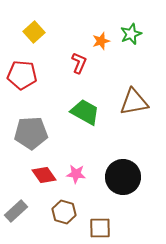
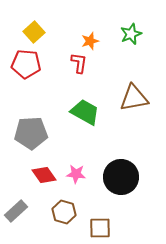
orange star: moved 11 px left
red L-shape: rotated 15 degrees counterclockwise
red pentagon: moved 4 px right, 11 px up
brown triangle: moved 4 px up
black circle: moved 2 px left
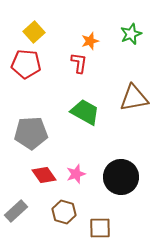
pink star: rotated 24 degrees counterclockwise
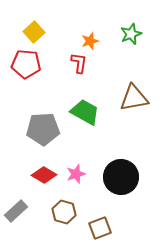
gray pentagon: moved 12 px right, 4 px up
red diamond: rotated 25 degrees counterclockwise
brown square: rotated 20 degrees counterclockwise
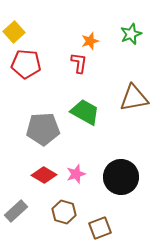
yellow square: moved 20 px left
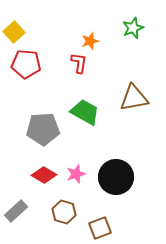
green star: moved 2 px right, 6 px up
black circle: moved 5 px left
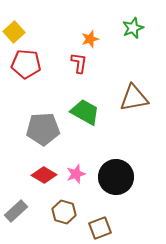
orange star: moved 2 px up
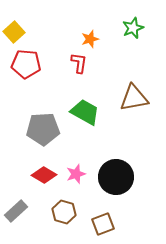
brown square: moved 3 px right, 4 px up
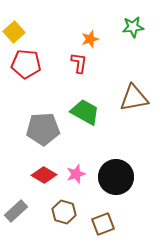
green star: moved 1 px up; rotated 15 degrees clockwise
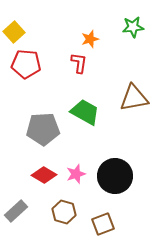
black circle: moved 1 px left, 1 px up
